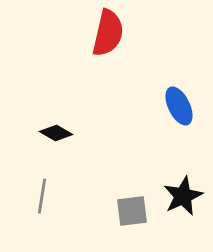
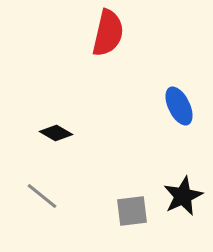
gray line: rotated 60 degrees counterclockwise
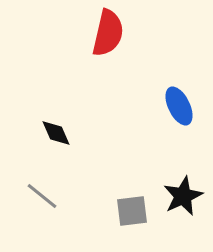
black diamond: rotated 36 degrees clockwise
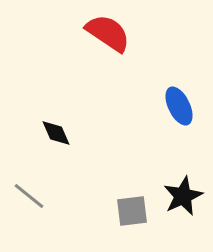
red semicircle: rotated 69 degrees counterclockwise
gray line: moved 13 px left
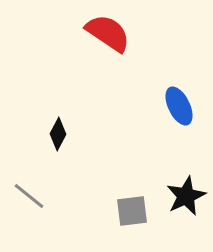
black diamond: moved 2 px right, 1 px down; rotated 52 degrees clockwise
black star: moved 3 px right
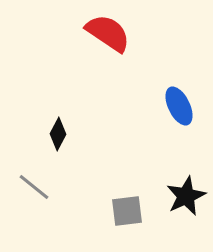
gray line: moved 5 px right, 9 px up
gray square: moved 5 px left
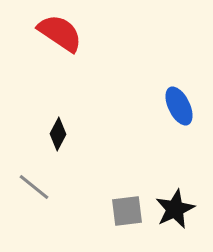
red semicircle: moved 48 px left
black star: moved 11 px left, 13 px down
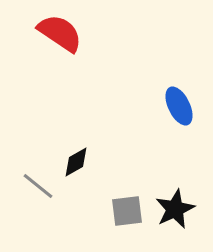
black diamond: moved 18 px right, 28 px down; rotated 32 degrees clockwise
gray line: moved 4 px right, 1 px up
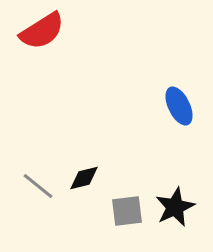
red semicircle: moved 18 px left, 2 px up; rotated 114 degrees clockwise
black diamond: moved 8 px right, 16 px down; rotated 16 degrees clockwise
black star: moved 2 px up
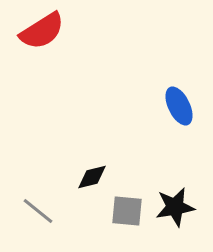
black diamond: moved 8 px right, 1 px up
gray line: moved 25 px down
black star: rotated 15 degrees clockwise
gray square: rotated 12 degrees clockwise
